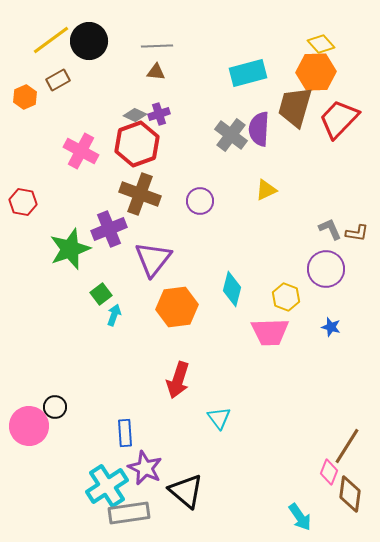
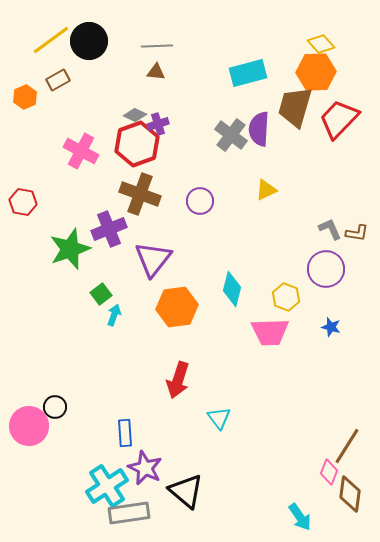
purple cross at (159, 114): moved 1 px left, 10 px down
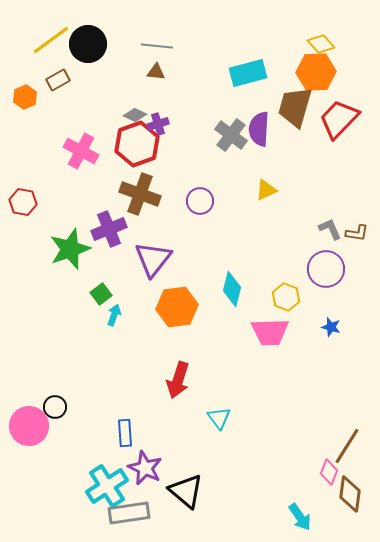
black circle at (89, 41): moved 1 px left, 3 px down
gray line at (157, 46): rotated 8 degrees clockwise
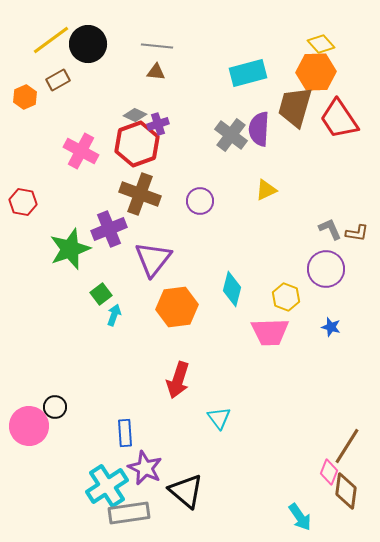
red trapezoid at (339, 119): rotated 78 degrees counterclockwise
brown diamond at (350, 494): moved 4 px left, 3 px up
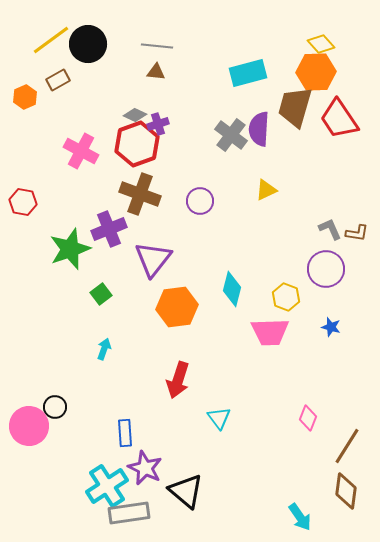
cyan arrow at (114, 315): moved 10 px left, 34 px down
pink diamond at (329, 472): moved 21 px left, 54 px up
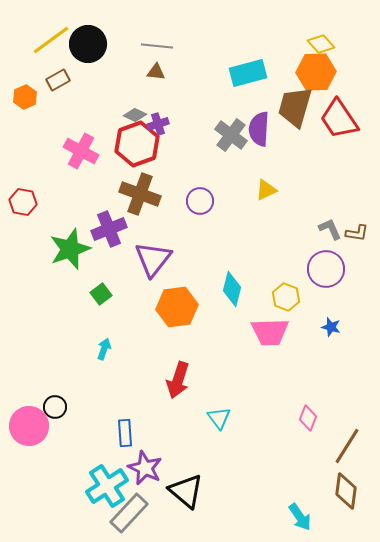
gray rectangle at (129, 513): rotated 39 degrees counterclockwise
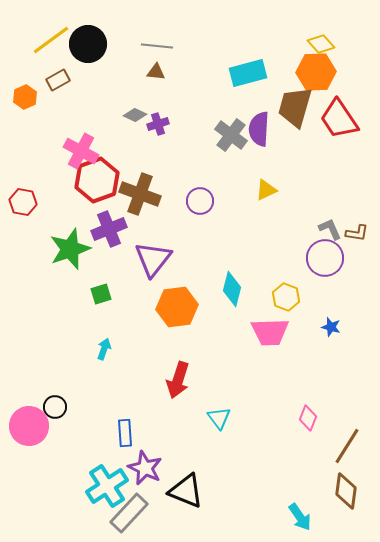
red hexagon at (137, 144): moved 40 px left, 36 px down
purple circle at (326, 269): moved 1 px left, 11 px up
green square at (101, 294): rotated 20 degrees clockwise
black triangle at (186, 491): rotated 18 degrees counterclockwise
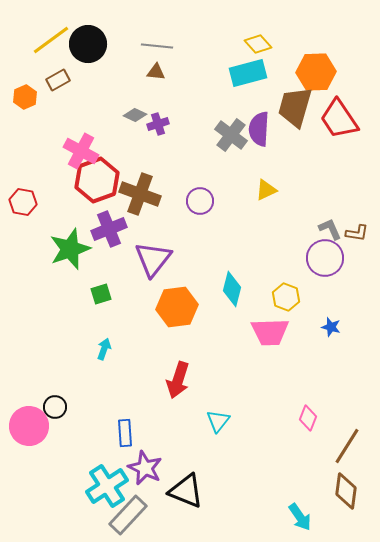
yellow diamond at (321, 44): moved 63 px left
cyan triangle at (219, 418): moved 1 px left, 3 px down; rotated 15 degrees clockwise
gray rectangle at (129, 513): moved 1 px left, 2 px down
